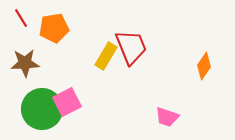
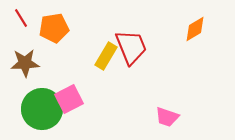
orange diamond: moved 9 px left, 37 px up; rotated 24 degrees clockwise
pink square: moved 2 px right, 3 px up
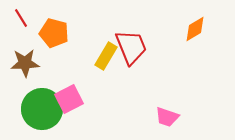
orange pentagon: moved 5 px down; rotated 24 degrees clockwise
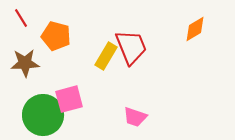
orange pentagon: moved 2 px right, 3 px down
pink square: rotated 12 degrees clockwise
green circle: moved 1 px right, 6 px down
pink trapezoid: moved 32 px left
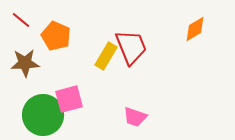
red line: moved 2 px down; rotated 18 degrees counterclockwise
orange pentagon: rotated 8 degrees clockwise
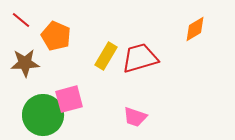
red trapezoid: moved 9 px right, 11 px down; rotated 84 degrees counterclockwise
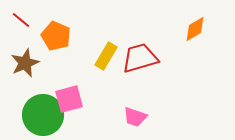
brown star: rotated 20 degrees counterclockwise
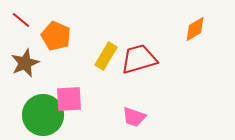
red trapezoid: moved 1 px left, 1 px down
pink square: rotated 12 degrees clockwise
pink trapezoid: moved 1 px left
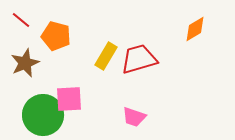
orange pentagon: rotated 8 degrees counterclockwise
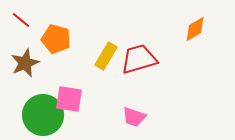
orange pentagon: moved 3 px down
pink square: rotated 12 degrees clockwise
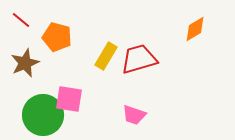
orange pentagon: moved 1 px right, 2 px up
pink trapezoid: moved 2 px up
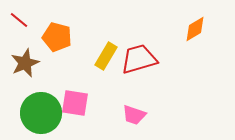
red line: moved 2 px left
pink square: moved 6 px right, 4 px down
green circle: moved 2 px left, 2 px up
